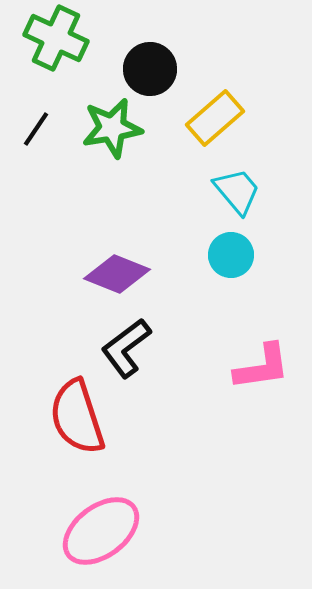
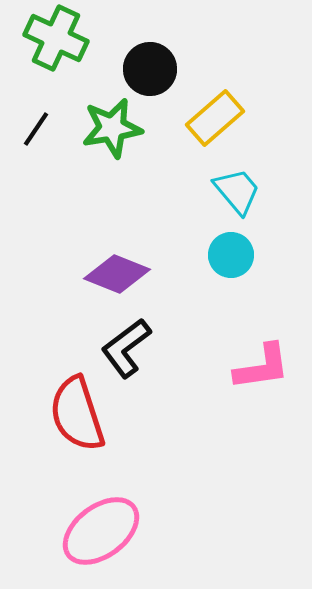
red semicircle: moved 3 px up
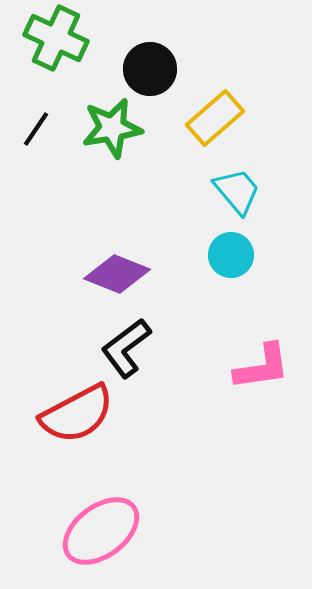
red semicircle: rotated 100 degrees counterclockwise
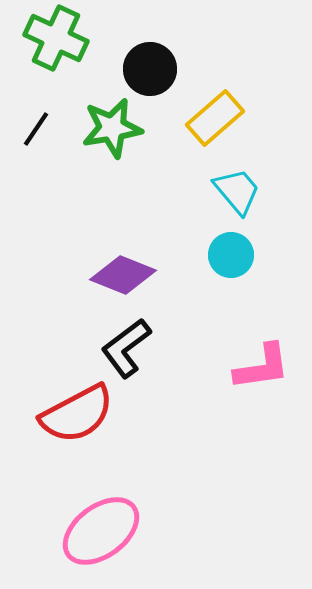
purple diamond: moved 6 px right, 1 px down
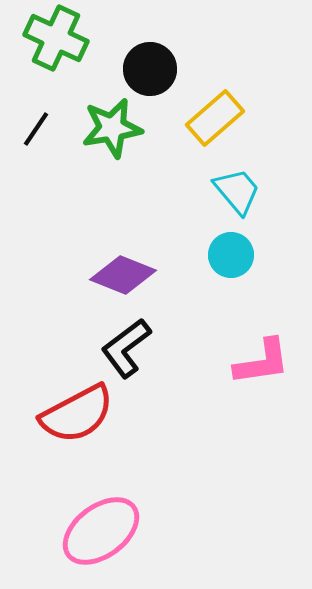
pink L-shape: moved 5 px up
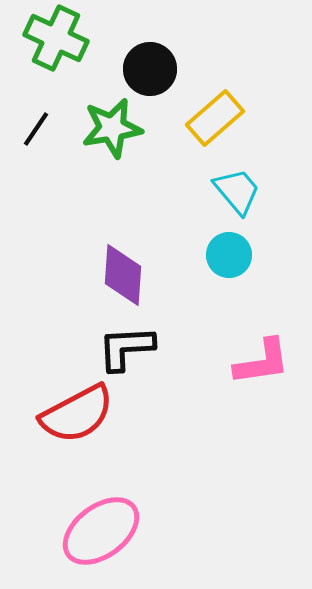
cyan circle: moved 2 px left
purple diamond: rotated 72 degrees clockwise
black L-shape: rotated 34 degrees clockwise
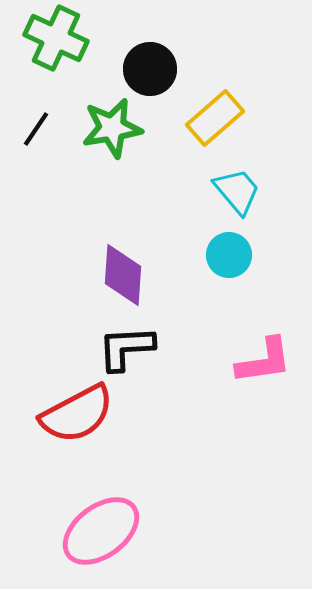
pink L-shape: moved 2 px right, 1 px up
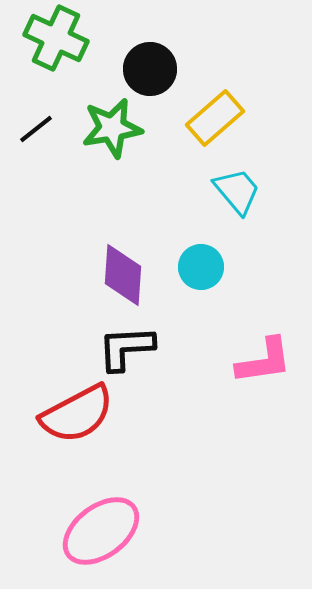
black line: rotated 18 degrees clockwise
cyan circle: moved 28 px left, 12 px down
